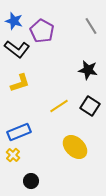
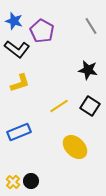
yellow cross: moved 27 px down
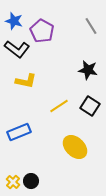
yellow L-shape: moved 6 px right, 2 px up; rotated 30 degrees clockwise
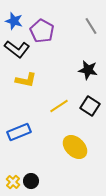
yellow L-shape: moved 1 px up
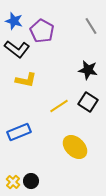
black square: moved 2 px left, 4 px up
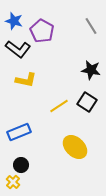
black L-shape: moved 1 px right
black star: moved 3 px right
black square: moved 1 px left
black circle: moved 10 px left, 16 px up
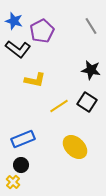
purple pentagon: rotated 15 degrees clockwise
yellow L-shape: moved 9 px right
blue rectangle: moved 4 px right, 7 px down
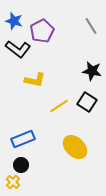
black star: moved 1 px right, 1 px down
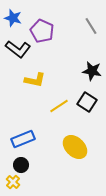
blue star: moved 1 px left, 3 px up
purple pentagon: rotated 20 degrees counterclockwise
